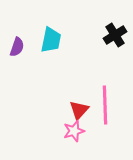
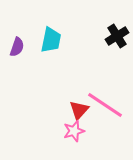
black cross: moved 2 px right, 1 px down
pink line: rotated 54 degrees counterclockwise
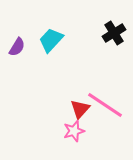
black cross: moved 3 px left, 3 px up
cyan trapezoid: rotated 148 degrees counterclockwise
purple semicircle: rotated 12 degrees clockwise
red triangle: moved 1 px right, 1 px up
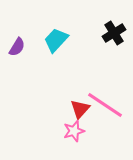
cyan trapezoid: moved 5 px right
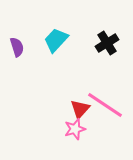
black cross: moved 7 px left, 10 px down
purple semicircle: rotated 48 degrees counterclockwise
pink star: moved 1 px right, 2 px up
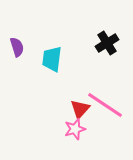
cyan trapezoid: moved 4 px left, 19 px down; rotated 36 degrees counterclockwise
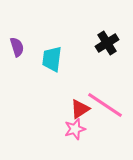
red triangle: rotated 15 degrees clockwise
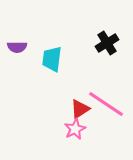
purple semicircle: rotated 108 degrees clockwise
pink line: moved 1 px right, 1 px up
pink star: rotated 10 degrees counterclockwise
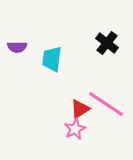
black cross: rotated 20 degrees counterclockwise
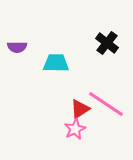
cyan trapezoid: moved 4 px right, 4 px down; rotated 84 degrees clockwise
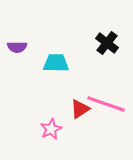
pink line: rotated 15 degrees counterclockwise
pink star: moved 24 px left
